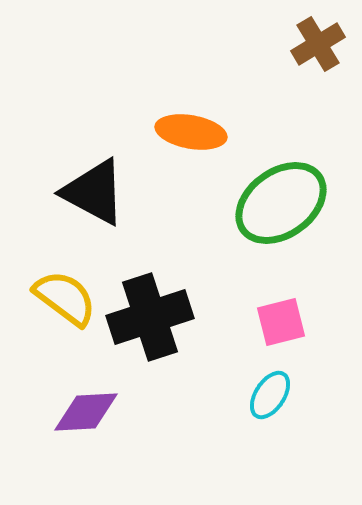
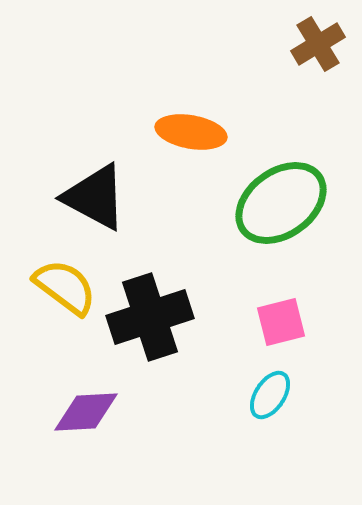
black triangle: moved 1 px right, 5 px down
yellow semicircle: moved 11 px up
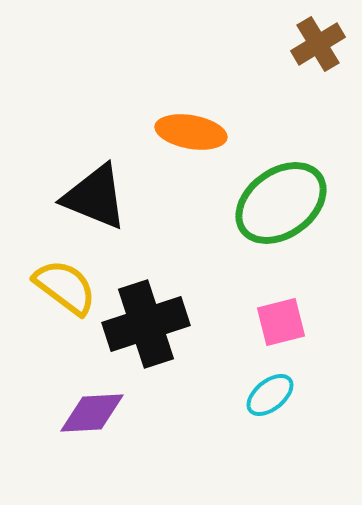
black triangle: rotated 6 degrees counterclockwise
black cross: moved 4 px left, 7 px down
cyan ellipse: rotated 18 degrees clockwise
purple diamond: moved 6 px right, 1 px down
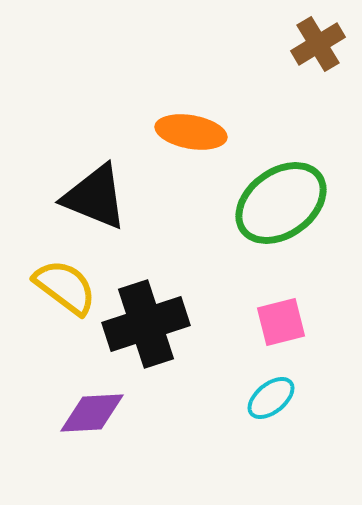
cyan ellipse: moved 1 px right, 3 px down
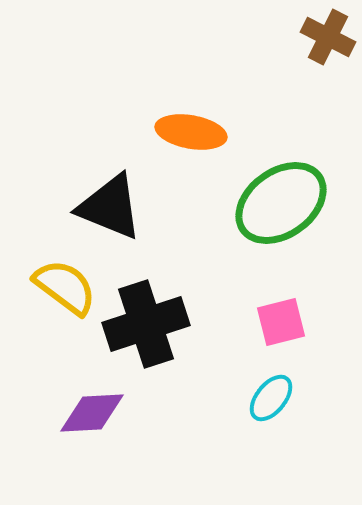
brown cross: moved 10 px right, 7 px up; rotated 32 degrees counterclockwise
black triangle: moved 15 px right, 10 px down
cyan ellipse: rotated 12 degrees counterclockwise
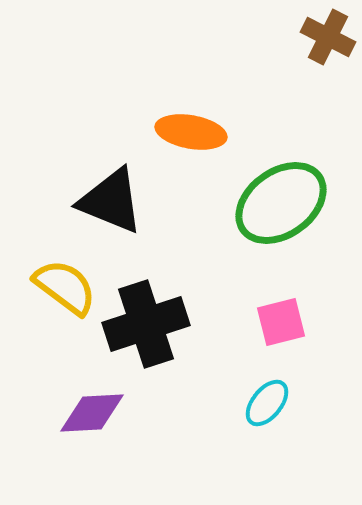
black triangle: moved 1 px right, 6 px up
cyan ellipse: moved 4 px left, 5 px down
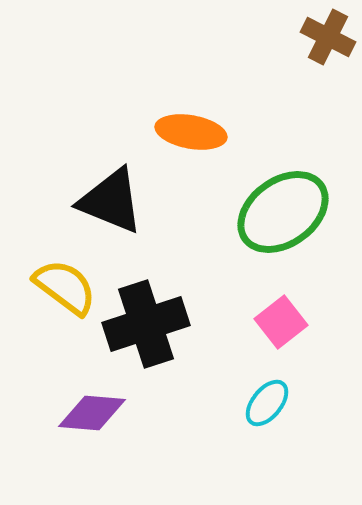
green ellipse: moved 2 px right, 9 px down
pink square: rotated 24 degrees counterclockwise
purple diamond: rotated 8 degrees clockwise
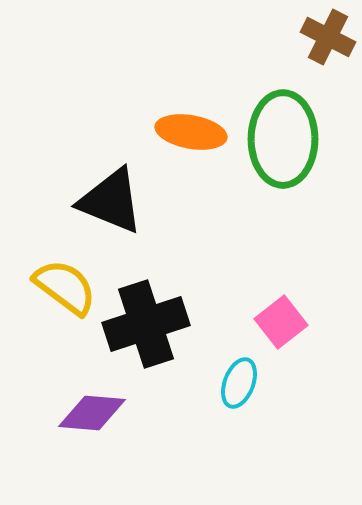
green ellipse: moved 73 px up; rotated 54 degrees counterclockwise
cyan ellipse: moved 28 px left, 20 px up; rotated 18 degrees counterclockwise
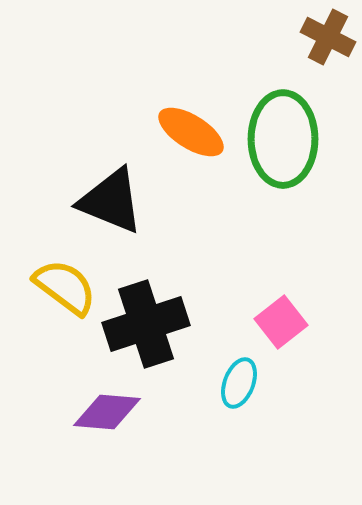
orange ellipse: rotated 22 degrees clockwise
purple diamond: moved 15 px right, 1 px up
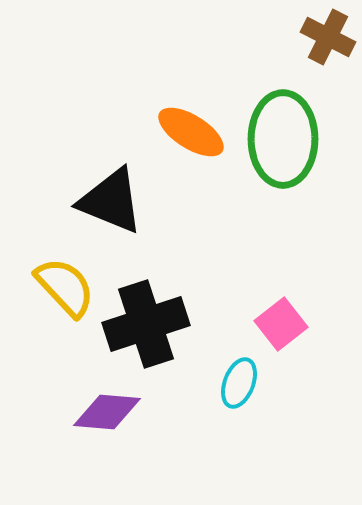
yellow semicircle: rotated 10 degrees clockwise
pink square: moved 2 px down
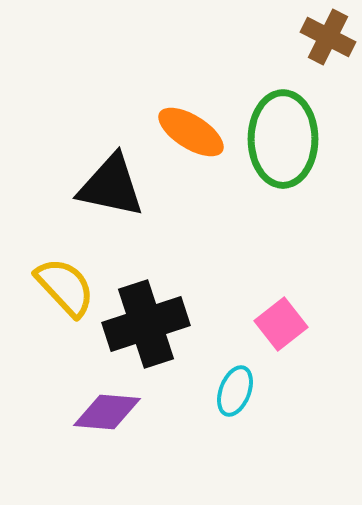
black triangle: moved 15 px up; rotated 10 degrees counterclockwise
cyan ellipse: moved 4 px left, 8 px down
